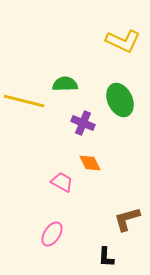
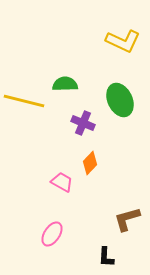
orange diamond: rotated 70 degrees clockwise
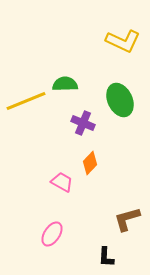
yellow line: moved 2 px right; rotated 36 degrees counterclockwise
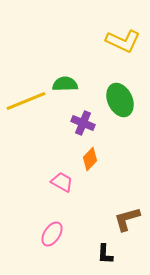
orange diamond: moved 4 px up
black L-shape: moved 1 px left, 3 px up
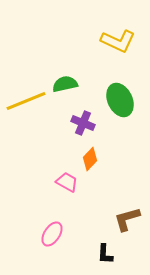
yellow L-shape: moved 5 px left
green semicircle: rotated 10 degrees counterclockwise
pink trapezoid: moved 5 px right
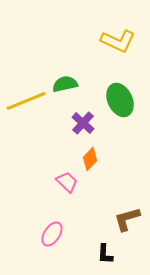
purple cross: rotated 20 degrees clockwise
pink trapezoid: rotated 15 degrees clockwise
